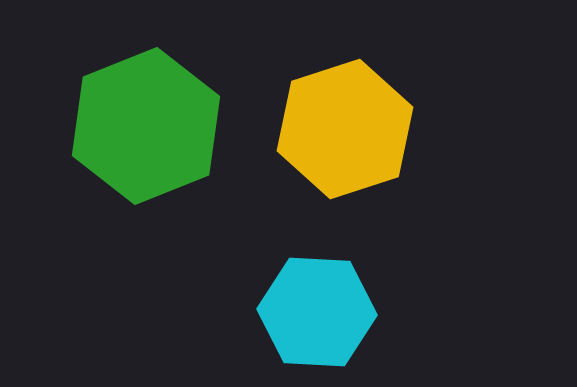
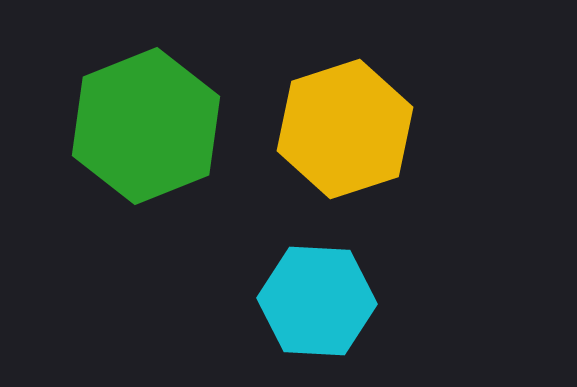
cyan hexagon: moved 11 px up
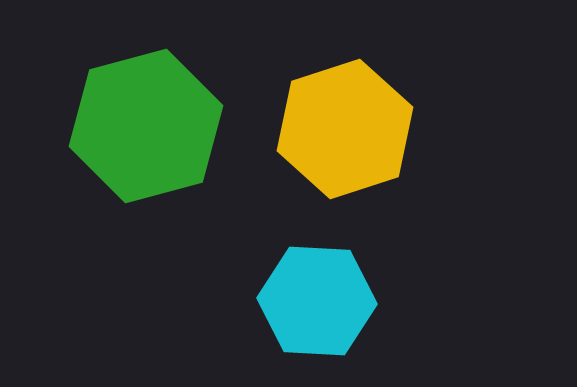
green hexagon: rotated 7 degrees clockwise
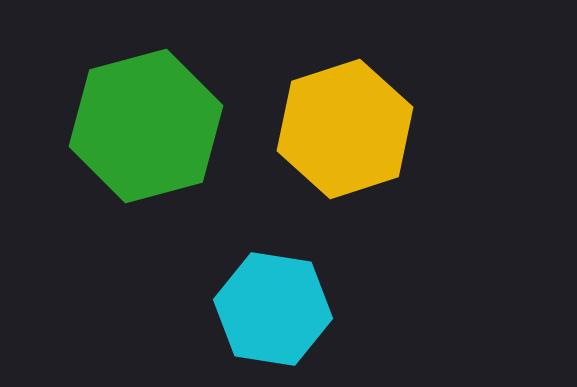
cyan hexagon: moved 44 px left, 8 px down; rotated 6 degrees clockwise
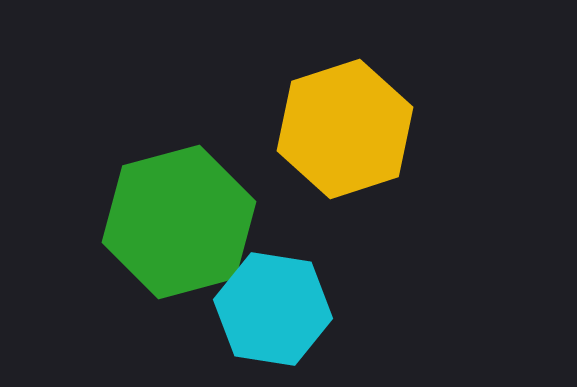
green hexagon: moved 33 px right, 96 px down
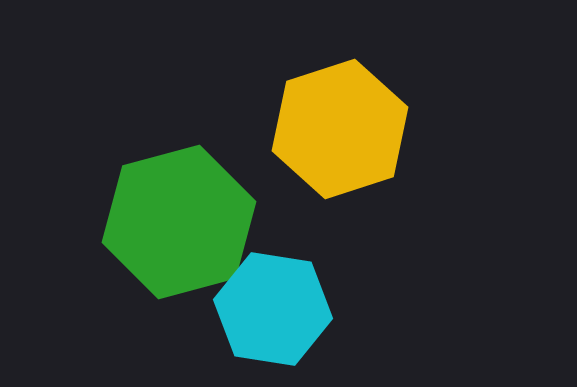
yellow hexagon: moved 5 px left
